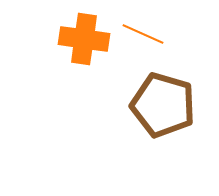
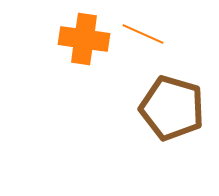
brown pentagon: moved 9 px right, 3 px down
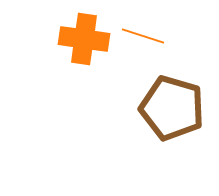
orange line: moved 2 px down; rotated 6 degrees counterclockwise
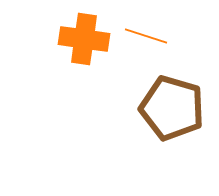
orange line: moved 3 px right
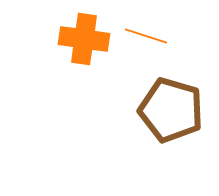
brown pentagon: moved 1 px left, 2 px down
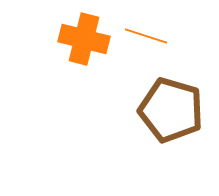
orange cross: rotated 6 degrees clockwise
